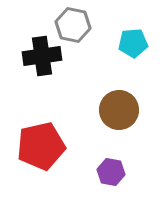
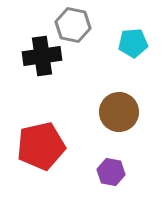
brown circle: moved 2 px down
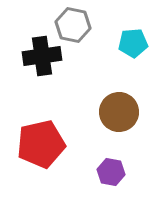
red pentagon: moved 2 px up
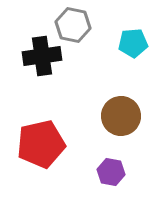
brown circle: moved 2 px right, 4 px down
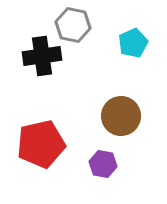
cyan pentagon: rotated 20 degrees counterclockwise
purple hexagon: moved 8 px left, 8 px up
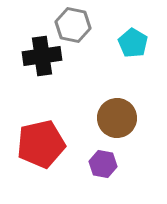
cyan pentagon: rotated 16 degrees counterclockwise
brown circle: moved 4 px left, 2 px down
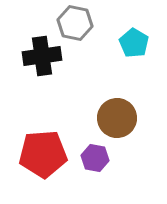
gray hexagon: moved 2 px right, 2 px up
cyan pentagon: moved 1 px right
red pentagon: moved 2 px right, 10 px down; rotated 9 degrees clockwise
purple hexagon: moved 8 px left, 6 px up
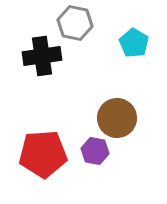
purple hexagon: moved 7 px up
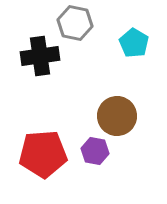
black cross: moved 2 px left
brown circle: moved 2 px up
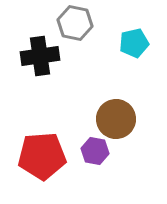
cyan pentagon: rotated 28 degrees clockwise
brown circle: moved 1 px left, 3 px down
red pentagon: moved 1 px left, 2 px down
